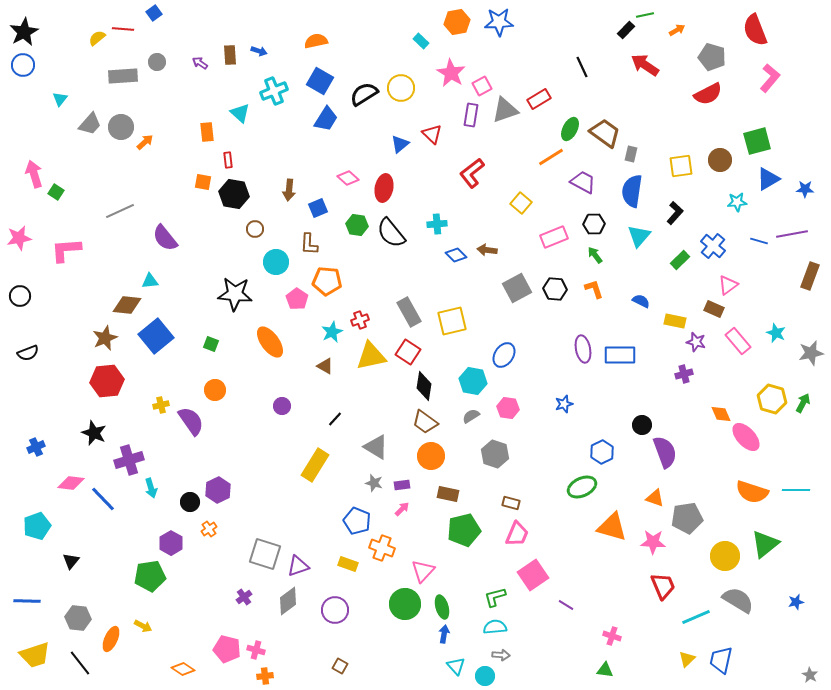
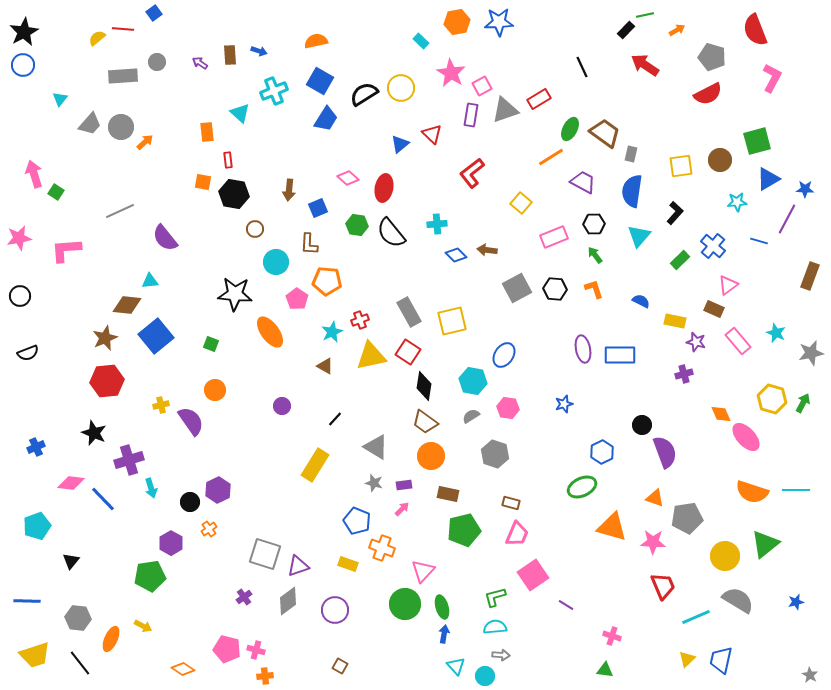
pink L-shape at (770, 78): moved 2 px right; rotated 12 degrees counterclockwise
purple line at (792, 234): moved 5 px left, 15 px up; rotated 52 degrees counterclockwise
orange ellipse at (270, 342): moved 10 px up
purple rectangle at (402, 485): moved 2 px right
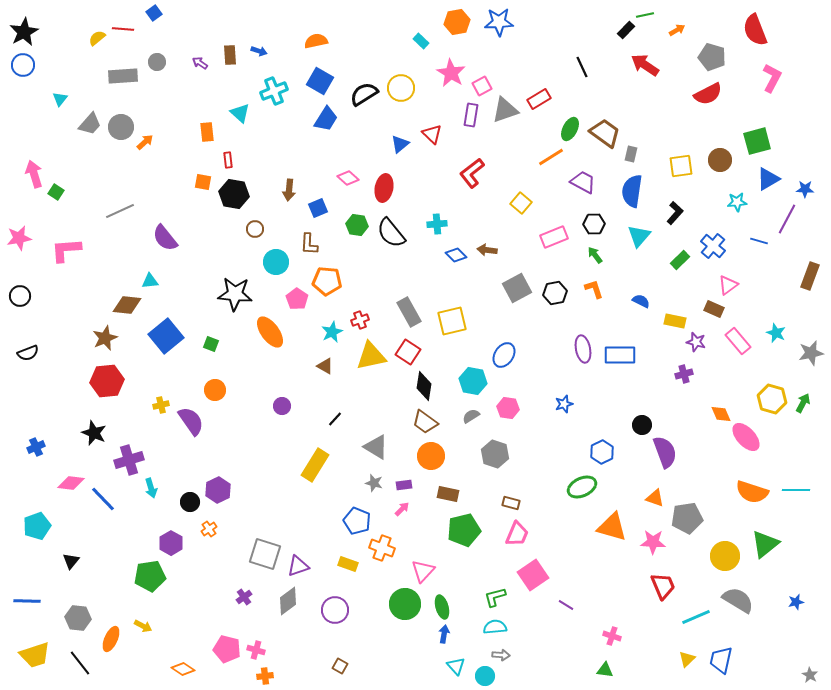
black hexagon at (555, 289): moved 4 px down; rotated 15 degrees counterclockwise
blue square at (156, 336): moved 10 px right
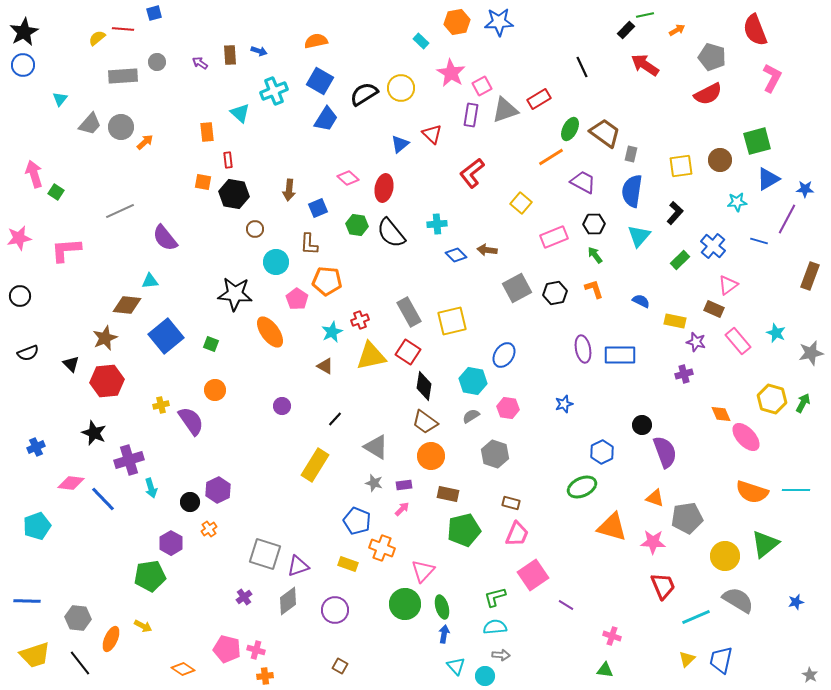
blue square at (154, 13): rotated 21 degrees clockwise
black triangle at (71, 561): moved 197 px up; rotated 24 degrees counterclockwise
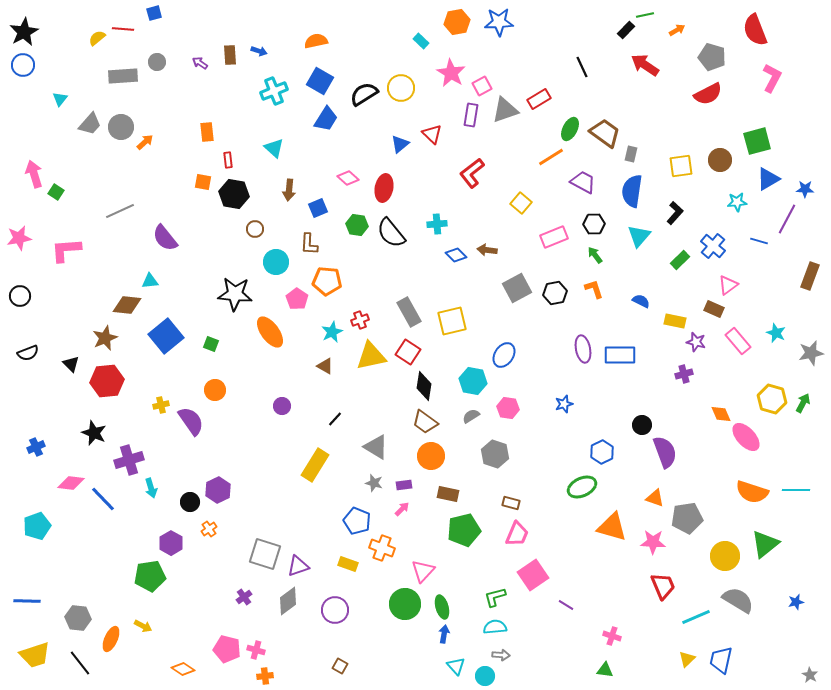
cyan triangle at (240, 113): moved 34 px right, 35 px down
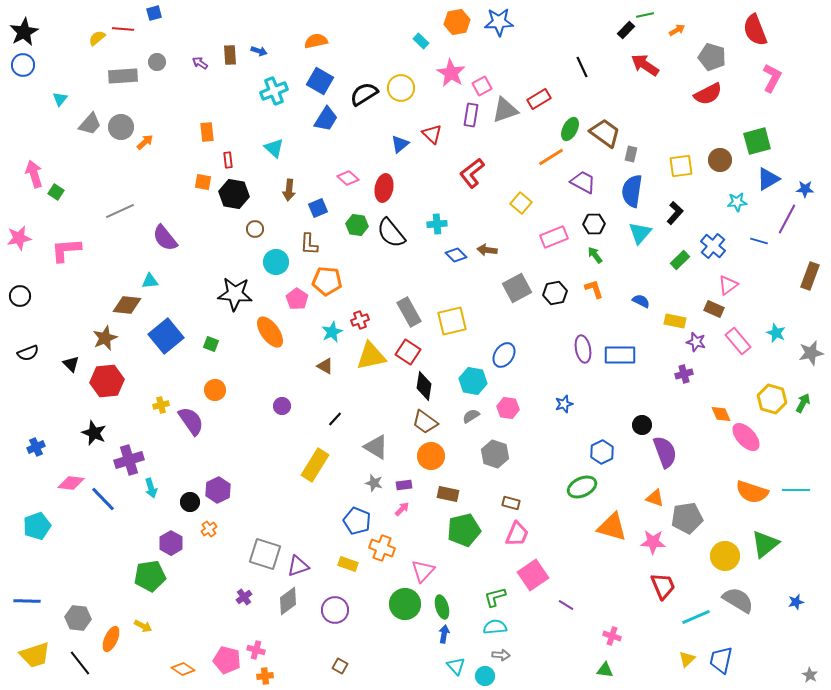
cyan triangle at (639, 236): moved 1 px right, 3 px up
pink pentagon at (227, 649): moved 11 px down
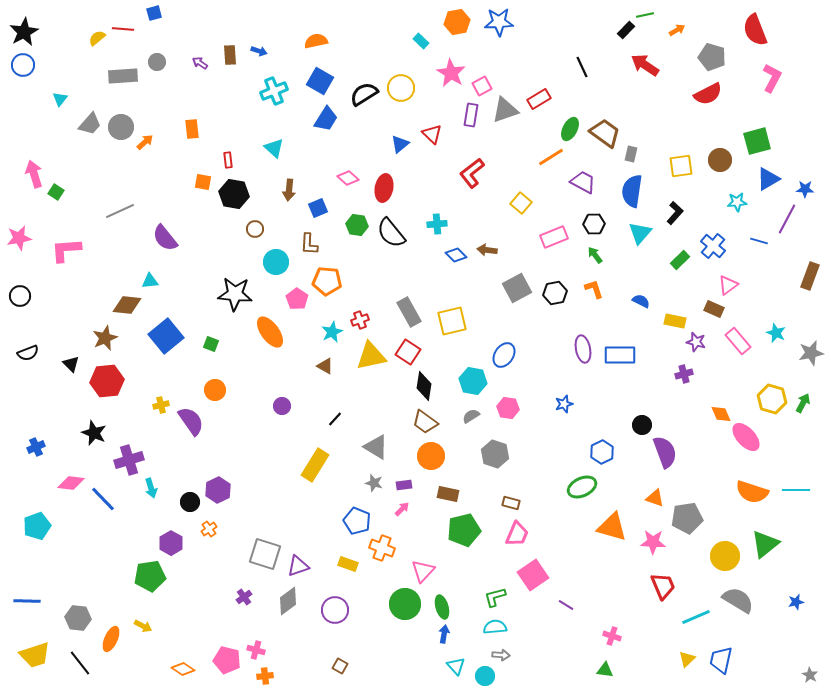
orange rectangle at (207, 132): moved 15 px left, 3 px up
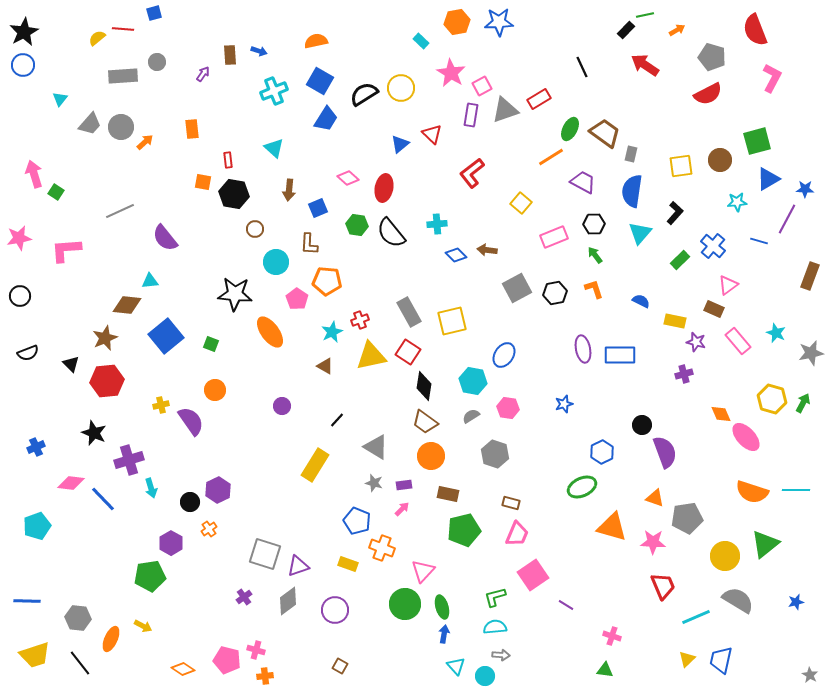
purple arrow at (200, 63): moved 3 px right, 11 px down; rotated 91 degrees clockwise
black line at (335, 419): moved 2 px right, 1 px down
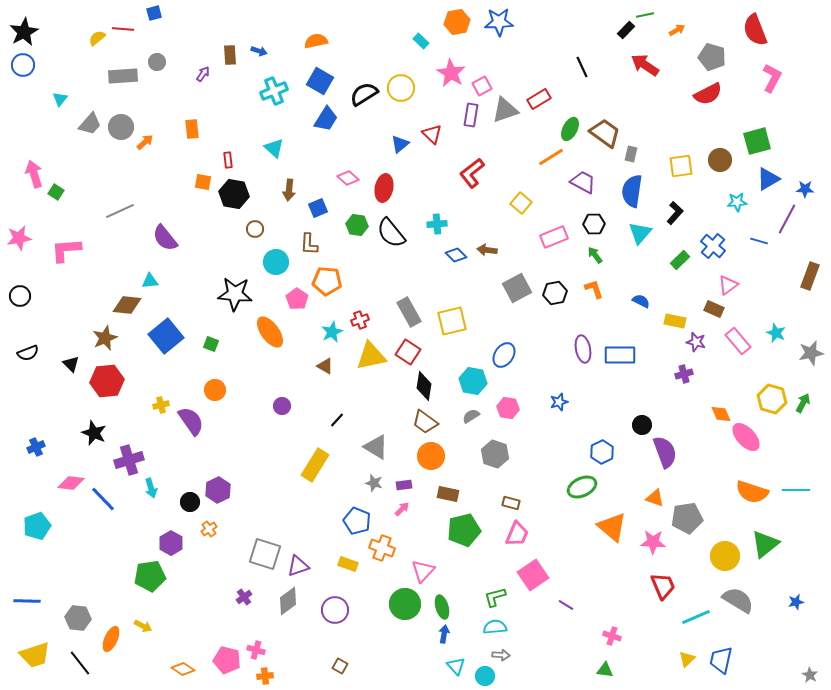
blue star at (564, 404): moved 5 px left, 2 px up
orange triangle at (612, 527): rotated 24 degrees clockwise
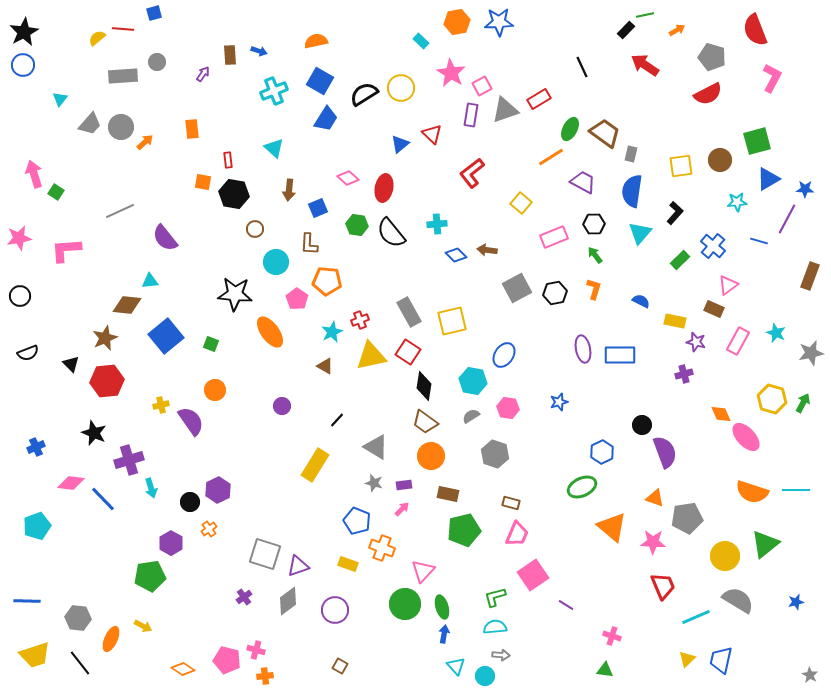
orange L-shape at (594, 289): rotated 35 degrees clockwise
pink rectangle at (738, 341): rotated 68 degrees clockwise
